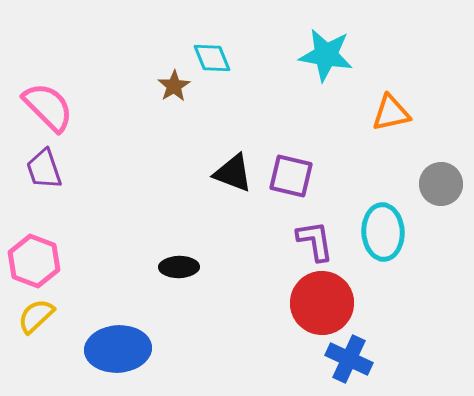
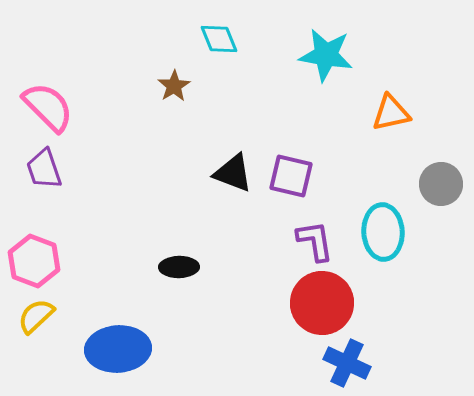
cyan diamond: moved 7 px right, 19 px up
blue cross: moved 2 px left, 4 px down
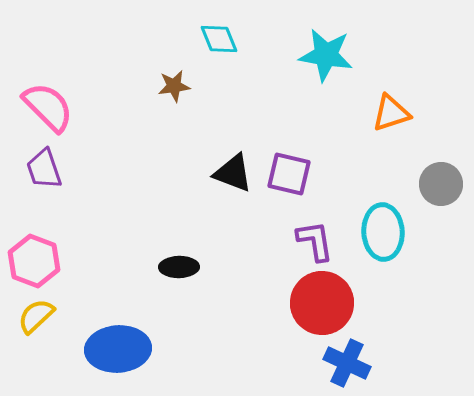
brown star: rotated 24 degrees clockwise
orange triangle: rotated 6 degrees counterclockwise
purple square: moved 2 px left, 2 px up
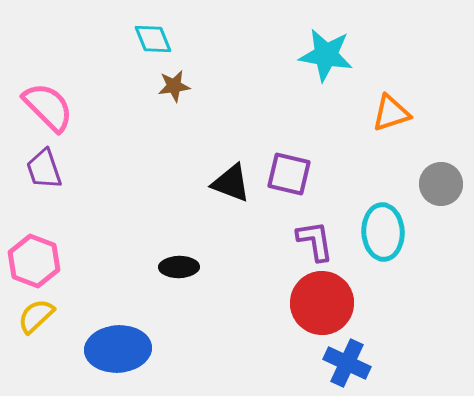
cyan diamond: moved 66 px left
black triangle: moved 2 px left, 10 px down
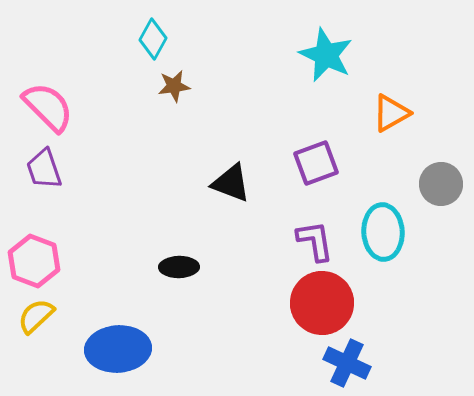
cyan diamond: rotated 51 degrees clockwise
cyan star: rotated 16 degrees clockwise
orange triangle: rotated 12 degrees counterclockwise
purple square: moved 27 px right, 11 px up; rotated 33 degrees counterclockwise
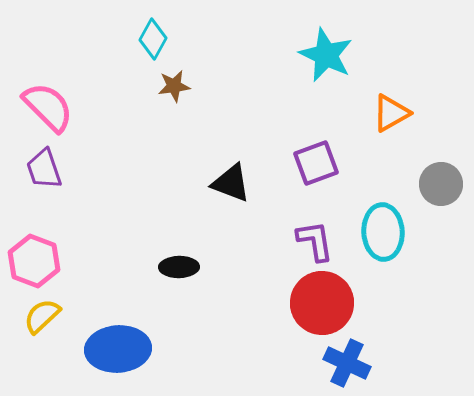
yellow semicircle: moved 6 px right
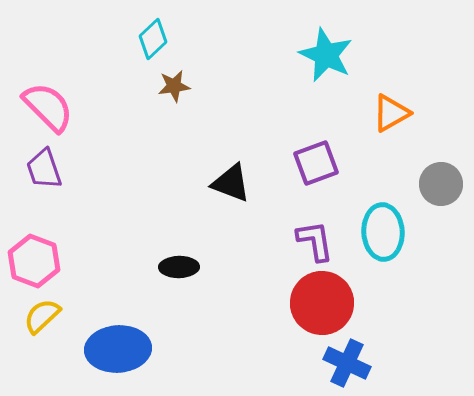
cyan diamond: rotated 18 degrees clockwise
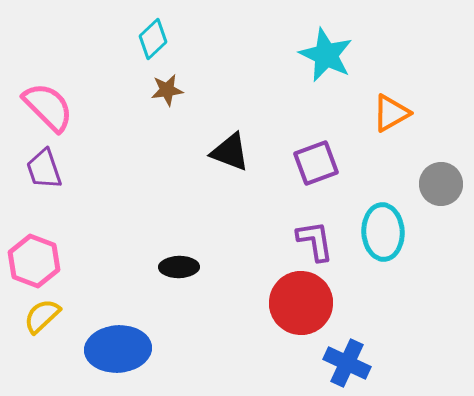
brown star: moved 7 px left, 4 px down
black triangle: moved 1 px left, 31 px up
red circle: moved 21 px left
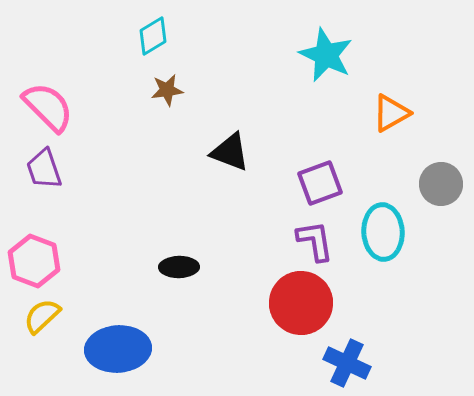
cyan diamond: moved 3 px up; rotated 12 degrees clockwise
purple square: moved 4 px right, 20 px down
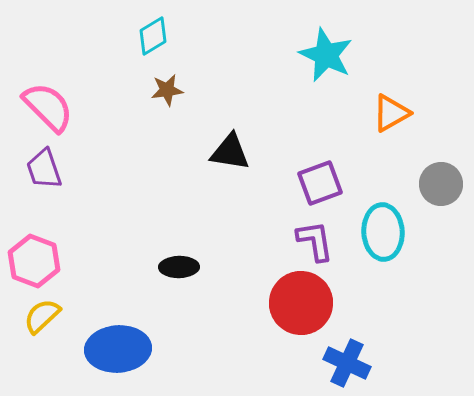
black triangle: rotated 12 degrees counterclockwise
